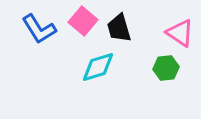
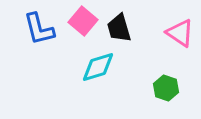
blue L-shape: rotated 18 degrees clockwise
green hexagon: moved 20 px down; rotated 25 degrees clockwise
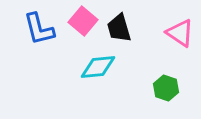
cyan diamond: rotated 12 degrees clockwise
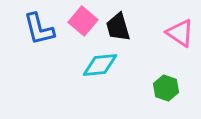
black trapezoid: moved 1 px left, 1 px up
cyan diamond: moved 2 px right, 2 px up
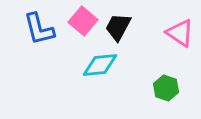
black trapezoid: rotated 44 degrees clockwise
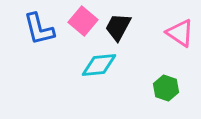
cyan diamond: moved 1 px left
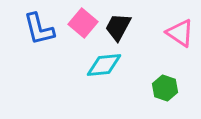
pink square: moved 2 px down
cyan diamond: moved 5 px right
green hexagon: moved 1 px left
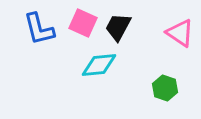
pink square: rotated 16 degrees counterclockwise
cyan diamond: moved 5 px left
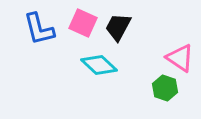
pink triangle: moved 25 px down
cyan diamond: rotated 48 degrees clockwise
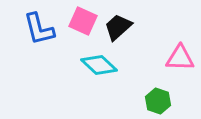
pink square: moved 2 px up
black trapezoid: rotated 20 degrees clockwise
pink triangle: rotated 32 degrees counterclockwise
green hexagon: moved 7 px left, 13 px down
